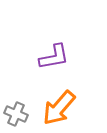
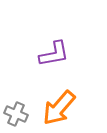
purple L-shape: moved 3 px up
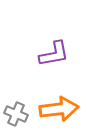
orange arrow: moved 1 px down; rotated 138 degrees counterclockwise
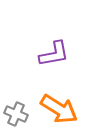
orange arrow: rotated 39 degrees clockwise
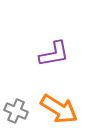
gray cross: moved 3 px up
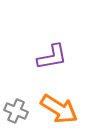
purple L-shape: moved 2 px left, 3 px down
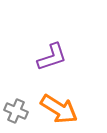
purple L-shape: rotated 8 degrees counterclockwise
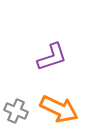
orange arrow: rotated 6 degrees counterclockwise
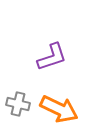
gray cross: moved 2 px right, 7 px up; rotated 10 degrees counterclockwise
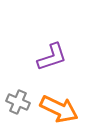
gray cross: moved 2 px up; rotated 10 degrees clockwise
